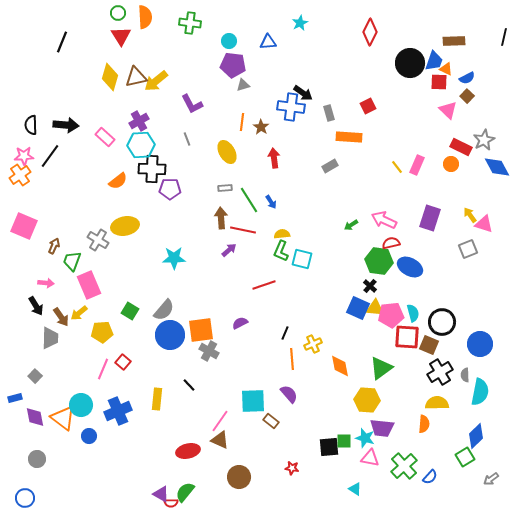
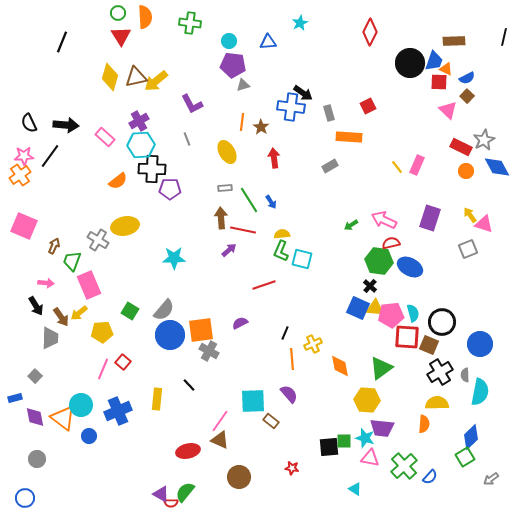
black semicircle at (31, 125): moved 2 px left, 2 px up; rotated 24 degrees counterclockwise
orange circle at (451, 164): moved 15 px right, 7 px down
blue diamond at (476, 436): moved 5 px left, 1 px down
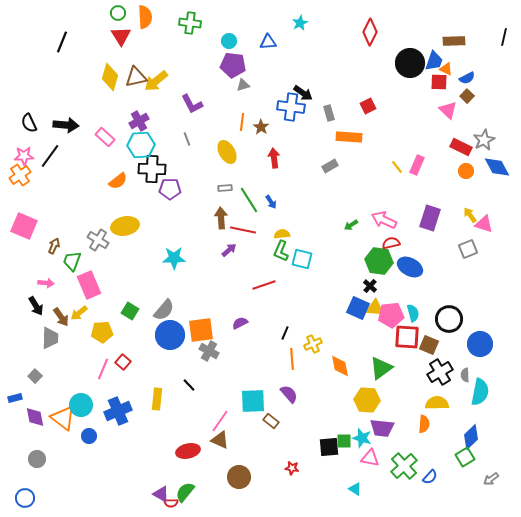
black circle at (442, 322): moved 7 px right, 3 px up
cyan star at (365, 438): moved 3 px left
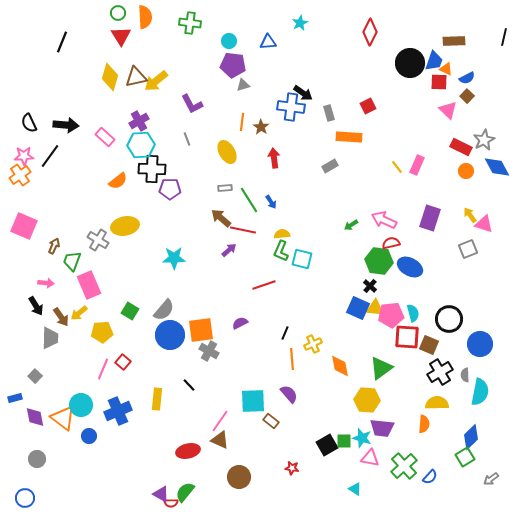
brown arrow at (221, 218): rotated 45 degrees counterclockwise
black square at (329, 447): moved 2 px left, 2 px up; rotated 25 degrees counterclockwise
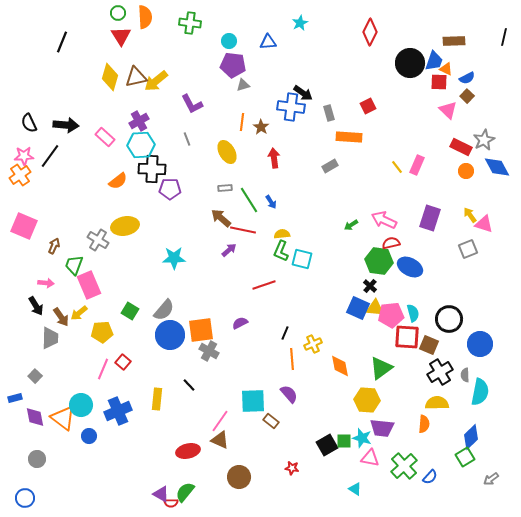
green trapezoid at (72, 261): moved 2 px right, 4 px down
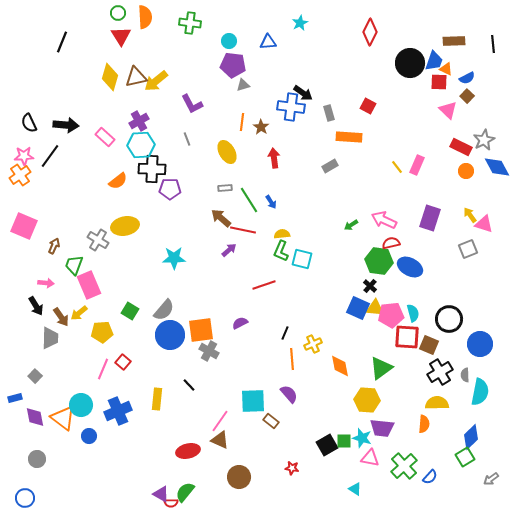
black line at (504, 37): moved 11 px left, 7 px down; rotated 18 degrees counterclockwise
red square at (368, 106): rotated 35 degrees counterclockwise
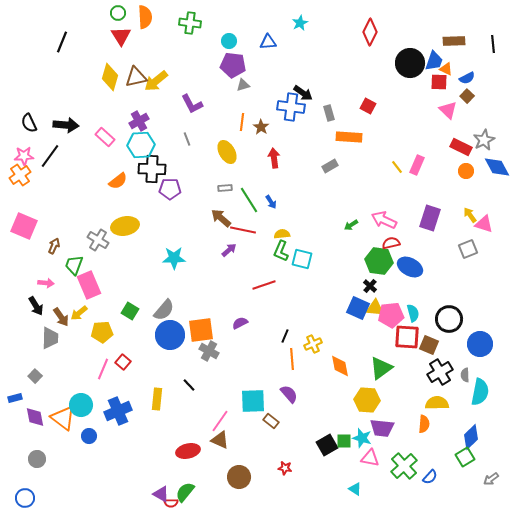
black line at (285, 333): moved 3 px down
red star at (292, 468): moved 7 px left
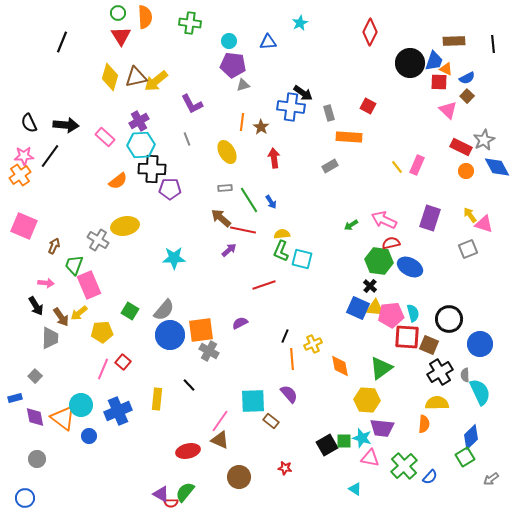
cyan semicircle at (480, 392): rotated 36 degrees counterclockwise
